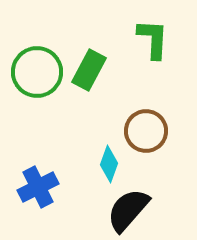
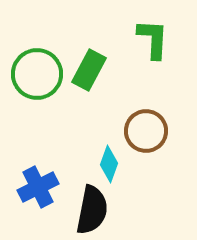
green circle: moved 2 px down
black semicircle: moved 36 px left; rotated 150 degrees clockwise
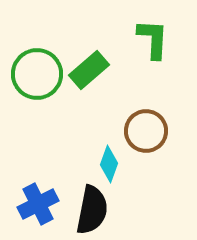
green rectangle: rotated 21 degrees clockwise
blue cross: moved 17 px down
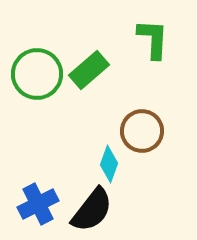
brown circle: moved 4 px left
black semicircle: rotated 27 degrees clockwise
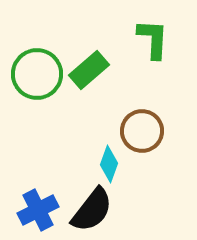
blue cross: moved 6 px down
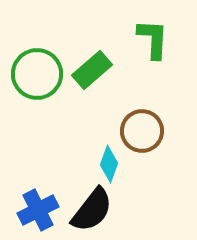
green rectangle: moved 3 px right
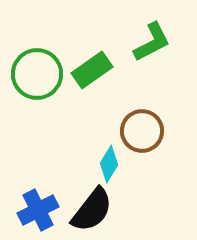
green L-shape: moved 1 px left, 3 px down; rotated 60 degrees clockwise
green rectangle: rotated 6 degrees clockwise
cyan diamond: rotated 12 degrees clockwise
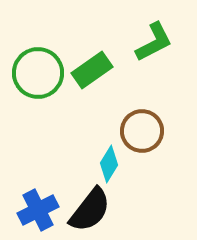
green L-shape: moved 2 px right
green circle: moved 1 px right, 1 px up
black semicircle: moved 2 px left
